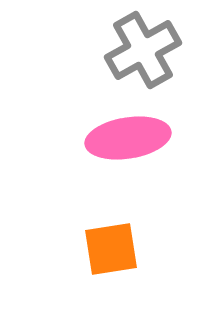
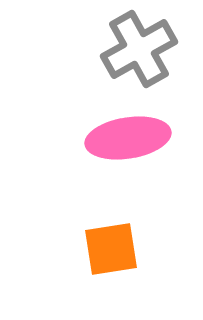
gray cross: moved 4 px left, 1 px up
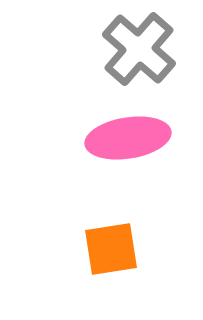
gray cross: rotated 20 degrees counterclockwise
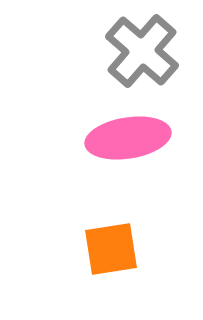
gray cross: moved 3 px right, 2 px down
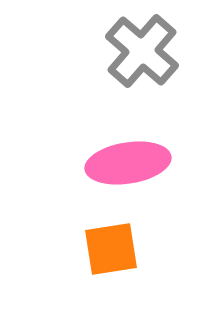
pink ellipse: moved 25 px down
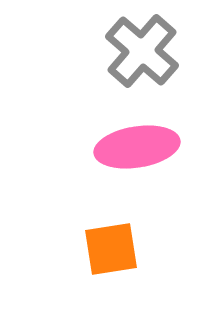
pink ellipse: moved 9 px right, 16 px up
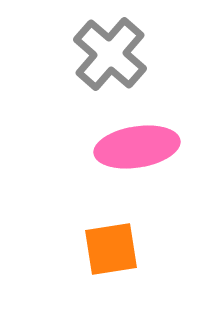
gray cross: moved 32 px left, 3 px down
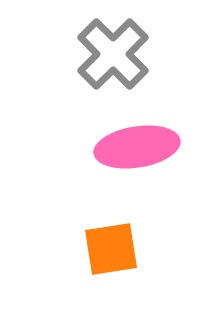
gray cross: moved 3 px right; rotated 4 degrees clockwise
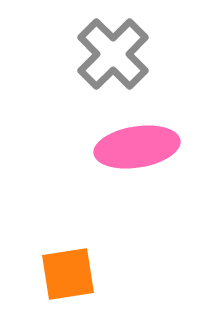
orange square: moved 43 px left, 25 px down
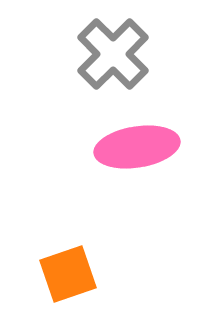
orange square: rotated 10 degrees counterclockwise
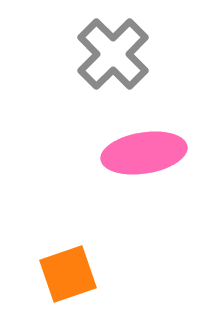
pink ellipse: moved 7 px right, 6 px down
